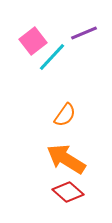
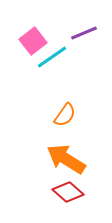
cyan line: rotated 12 degrees clockwise
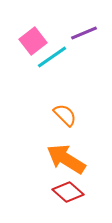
orange semicircle: rotated 80 degrees counterclockwise
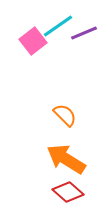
cyan line: moved 6 px right, 31 px up
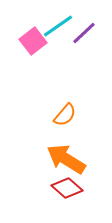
purple line: rotated 20 degrees counterclockwise
orange semicircle: rotated 85 degrees clockwise
red diamond: moved 1 px left, 4 px up
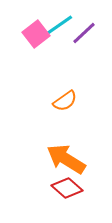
pink square: moved 3 px right, 7 px up
orange semicircle: moved 14 px up; rotated 15 degrees clockwise
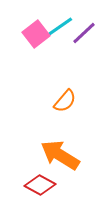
cyan line: moved 2 px down
orange semicircle: rotated 15 degrees counterclockwise
orange arrow: moved 6 px left, 4 px up
red diamond: moved 27 px left, 3 px up; rotated 12 degrees counterclockwise
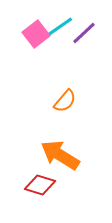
red diamond: rotated 12 degrees counterclockwise
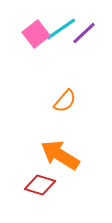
cyan line: moved 3 px right, 1 px down
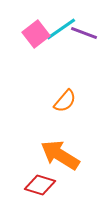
purple line: rotated 64 degrees clockwise
